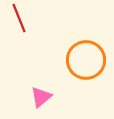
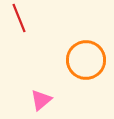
pink triangle: moved 3 px down
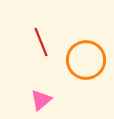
red line: moved 22 px right, 24 px down
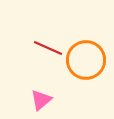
red line: moved 7 px right, 6 px down; rotated 44 degrees counterclockwise
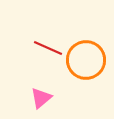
pink triangle: moved 2 px up
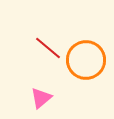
red line: rotated 16 degrees clockwise
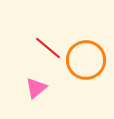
pink triangle: moved 5 px left, 10 px up
